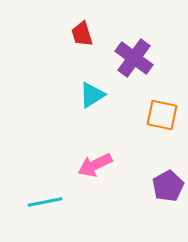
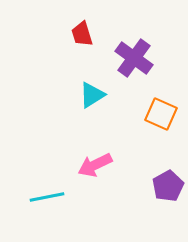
orange square: moved 1 px left, 1 px up; rotated 12 degrees clockwise
cyan line: moved 2 px right, 5 px up
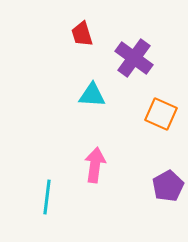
cyan triangle: rotated 36 degrees clockwise
pink arrow: rotated 124 degrees clockwise
cyan line: rotated 72 degrees counterclockwise
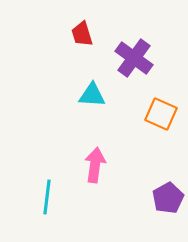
purple pentagon: moved 12 px down
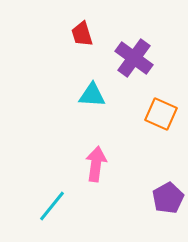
pink arrow: moved 1 px right, 1 px up
cyan line: moved 5 px right, 9 px down; rotated 32 degrees clockwise
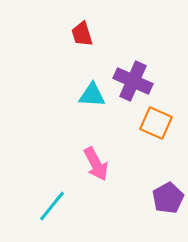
purple cross: moved 1 px left, 23 px down; rotated 12 degrees counterclockwise
orange square: moved 5 px left, 9 px down
pink arrow: rotated 144 degrees clockwise
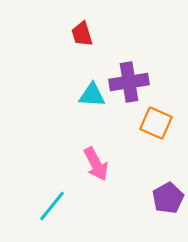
purple cross: moved 4 px left, 1 px down; rotated 33 degrees counterclockwise
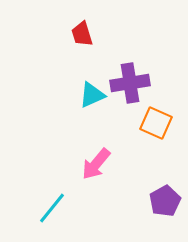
purple cross: moved 1 px right, 1 px down
cyan triangle: rotated 28 degrees counterclockwise
pink arrow: rotated 68 degrees clockwise
purple pentagon: moved 3 px left, 3 px down
cyan line: moved 2 px down
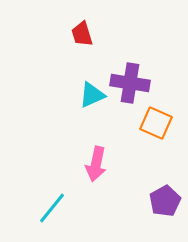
purple cross: rotated 18 degrees clockwise
pink arrow: rotated 28 degrees counterclockwise
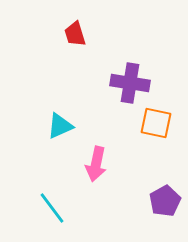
red trapezoid: moved 7 px left
cyan triangle: moved 32 px left, 31 px down
orange square: rotated 12 degrees counterclockwise
cyan line: rotated 76 degrees counterclockwise
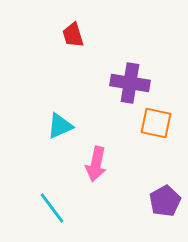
red trapezoid: moved 2 px left, 1 px down
